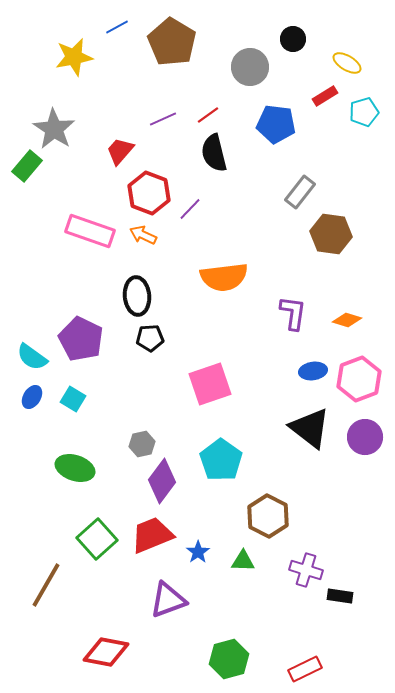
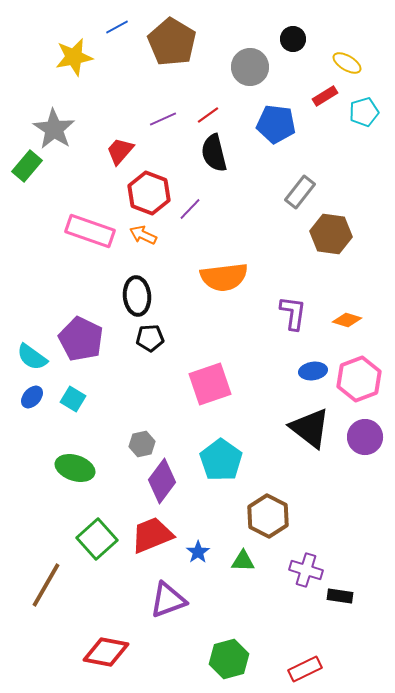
blue ellipse at (32, 397): rotated 10 degrees clockwise
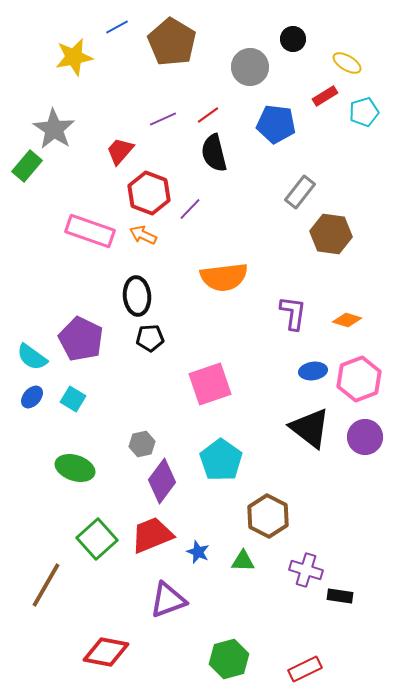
blue star at (198, 552): rotated 15 degrees counterclockwise
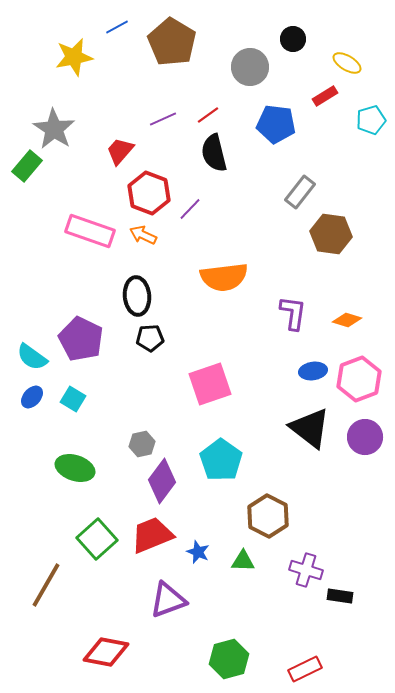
cyan pentagon at (364, 112): moved 7 px right, 8 px down
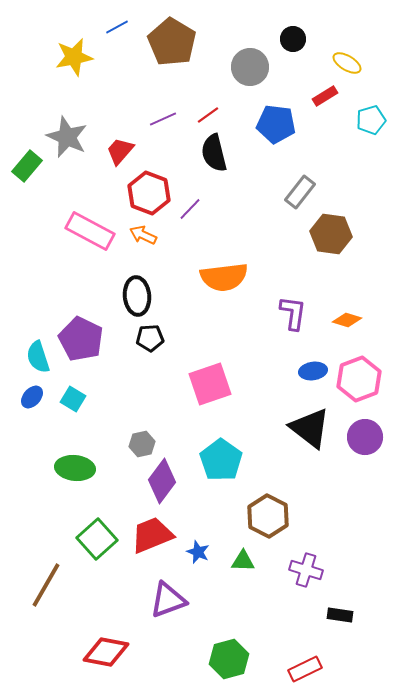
gray star at (54, 129): moved 13 px right, 8 px down; rotated 9 degrees counterclockwise
pink rectangle at (90, 231): rotated 9 degrees clockwise
cyan semicircle at (32, 357): moved 6 px right; rotated 36 degrees clockwise
green ellipse at (75, 468): rotated 12 degrees counterclockwise
black rectangle at (340, 596): moved 19 px down
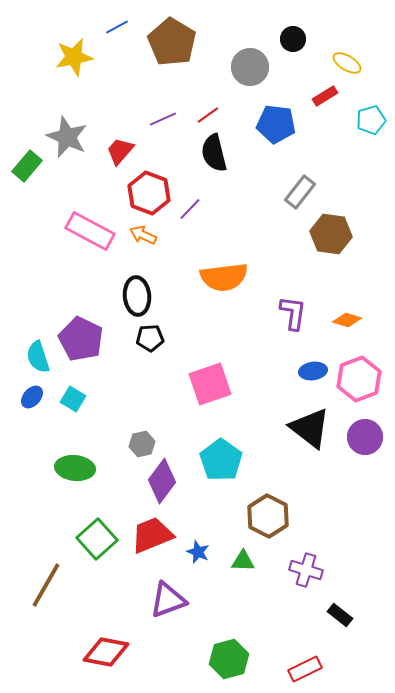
black rectangle at (340, 615): rotated 30 degrees clockwise
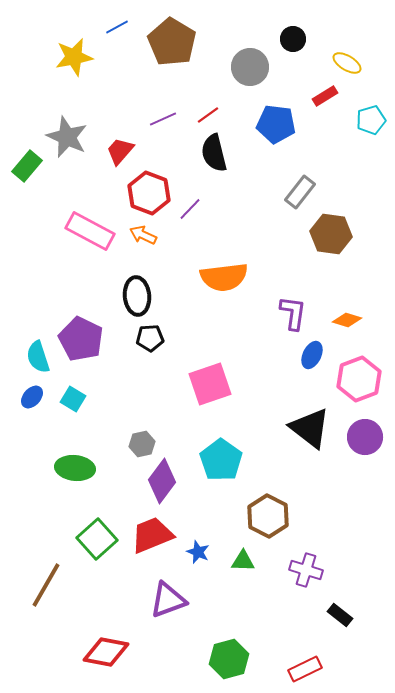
blue ellipse at (313, 371): moved 1 px left, 16 px up; rotated 56 degrees counterclockwise
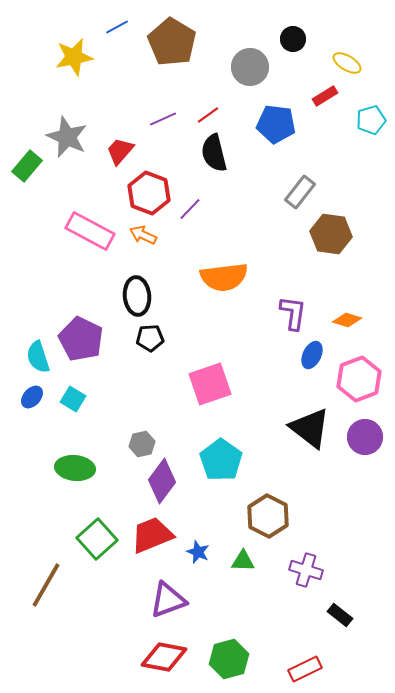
red diamond at (106, 652): moved 58 px right, 5 px down
